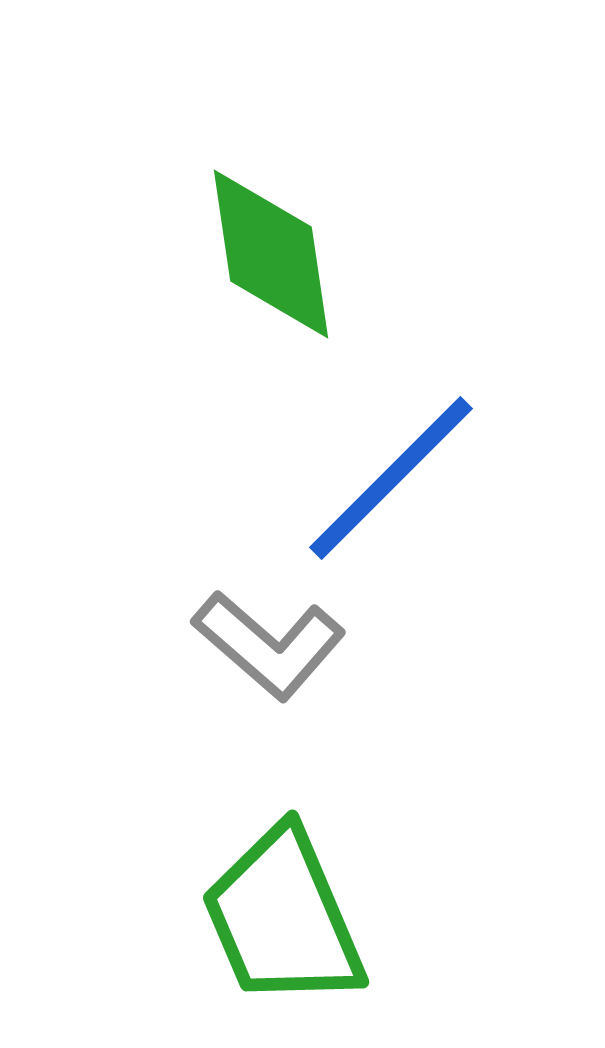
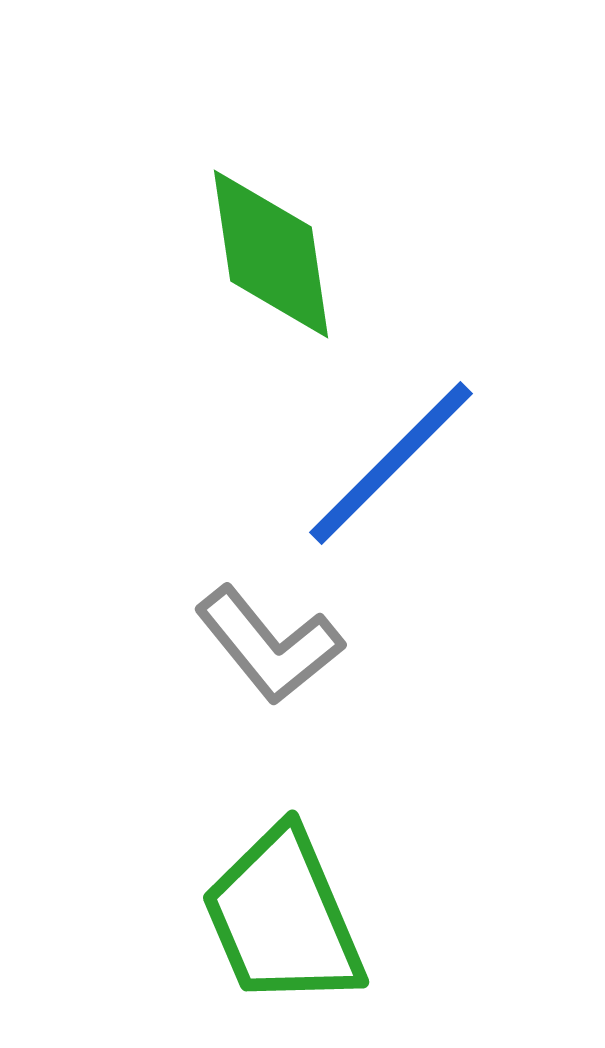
blue line: moved 15 px up
gray L-shape: rotated 10 degrees clockwise
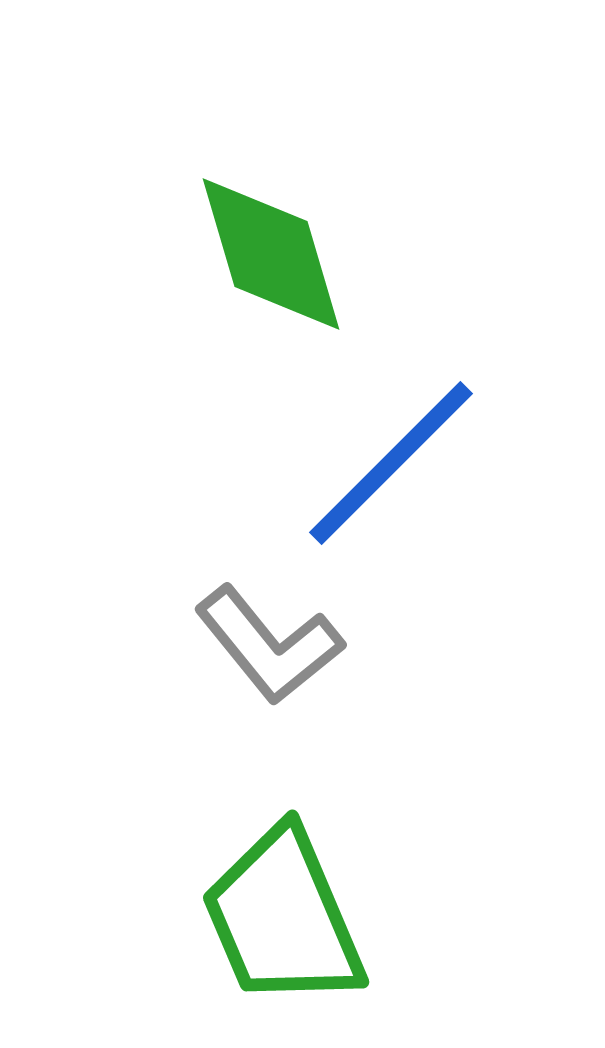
green diamond: rotated 8 degrees counterclockwise
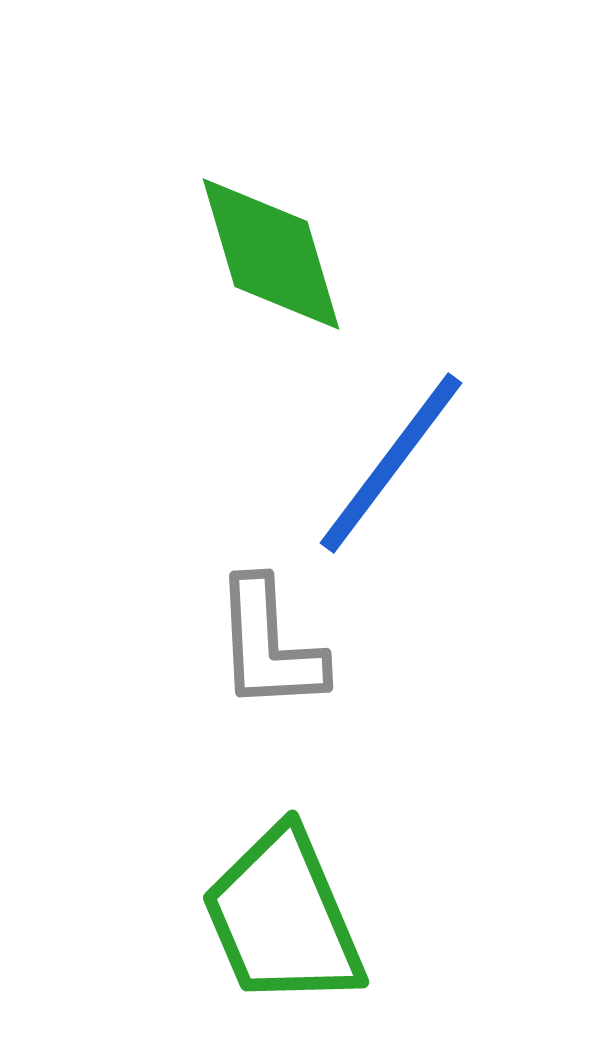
blue line: rotated 8 degrees counterclockwise
gray L-shape: rotated 36 degrees clockwise
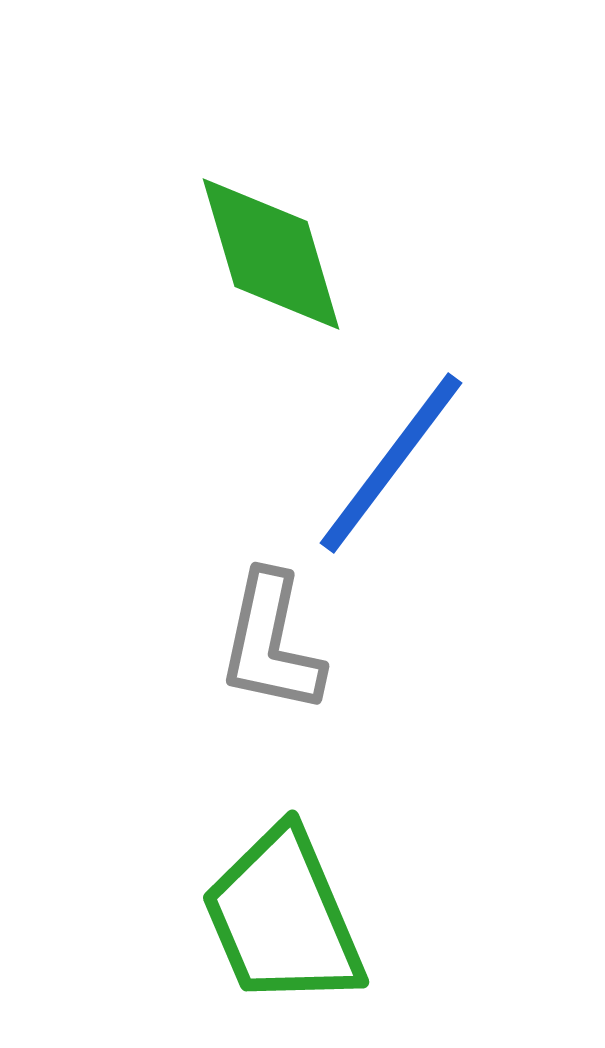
gray L-shape: moved 2 px right, 2 px up; rotated 15 degrees clockwise
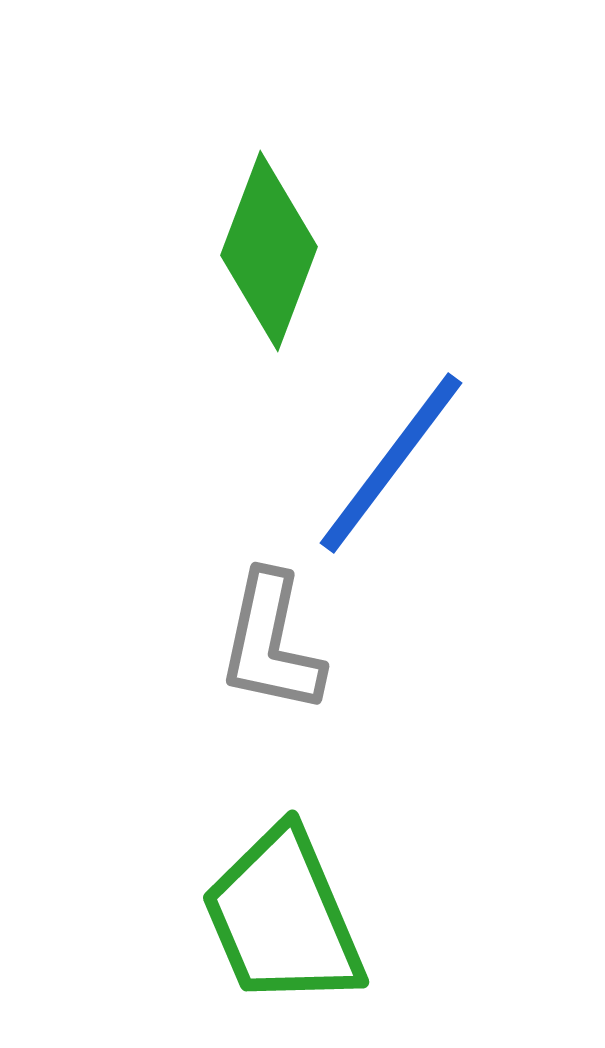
green diamond: moved 2 px left, 3 px up; rotated 37 degrees clockwise
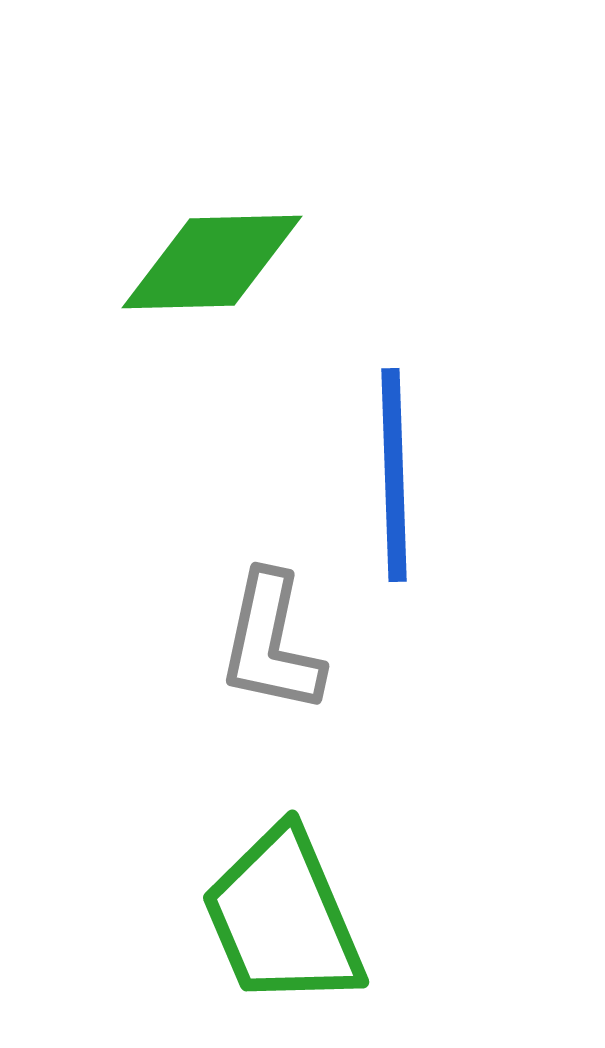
green diamond: moved 57 px left, 11 px down; rotated 68 degrees clockwise
blue line: moved 3 px right, 12 px down; rotated 39 degrees counterclockwise
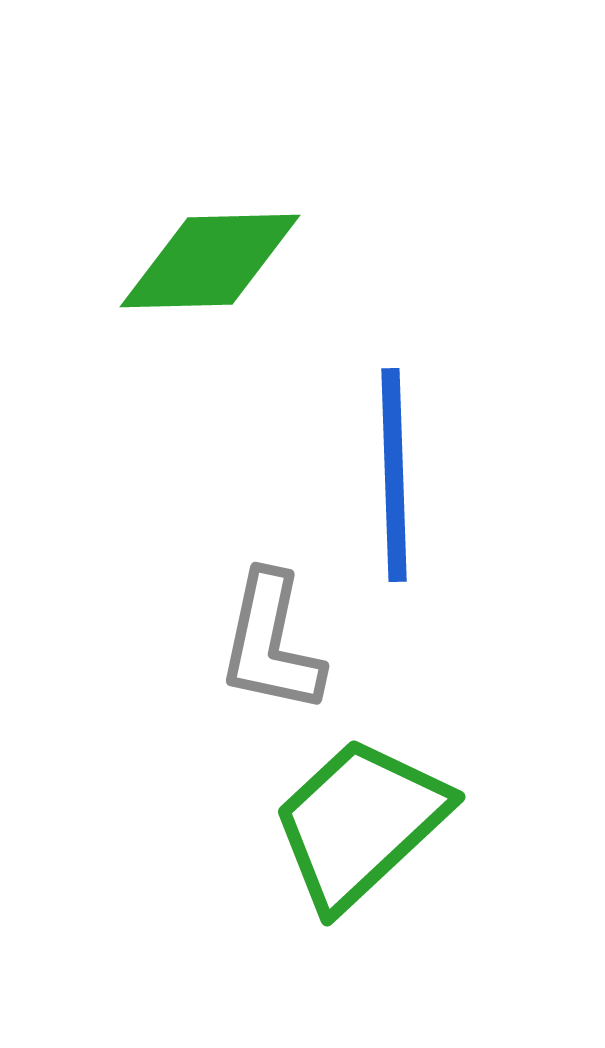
green diamond: moved 2 px left, 1 px up
green trapezoid: moved 77 px right, 95 px up; rotated 70 degrees clockwise
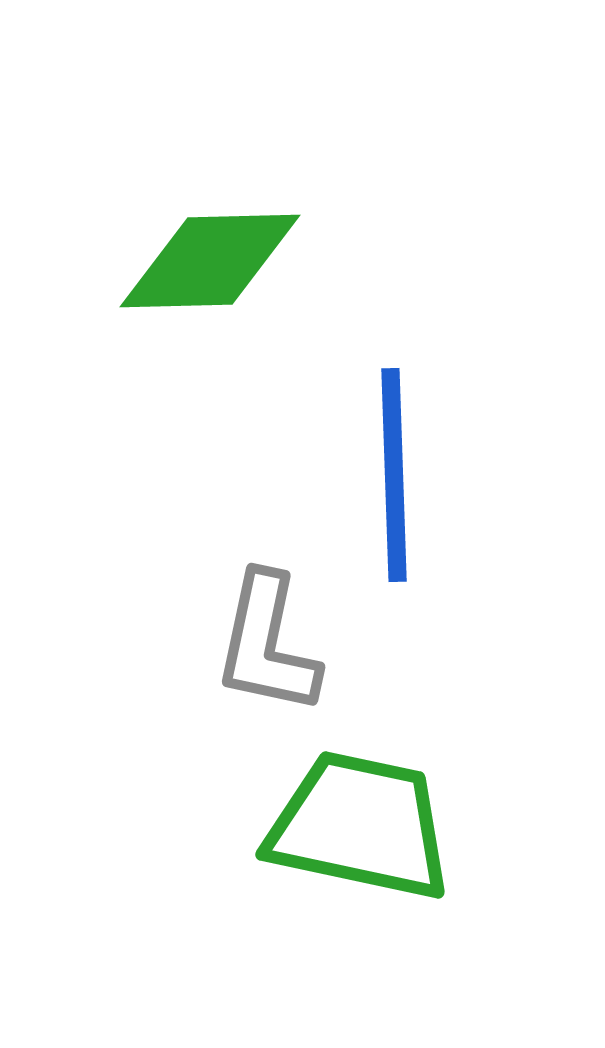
gray L-shape: moved 4 px left, 1 px down
green trapezoid: moved 3 px down; rotated 55 degrees clockwise
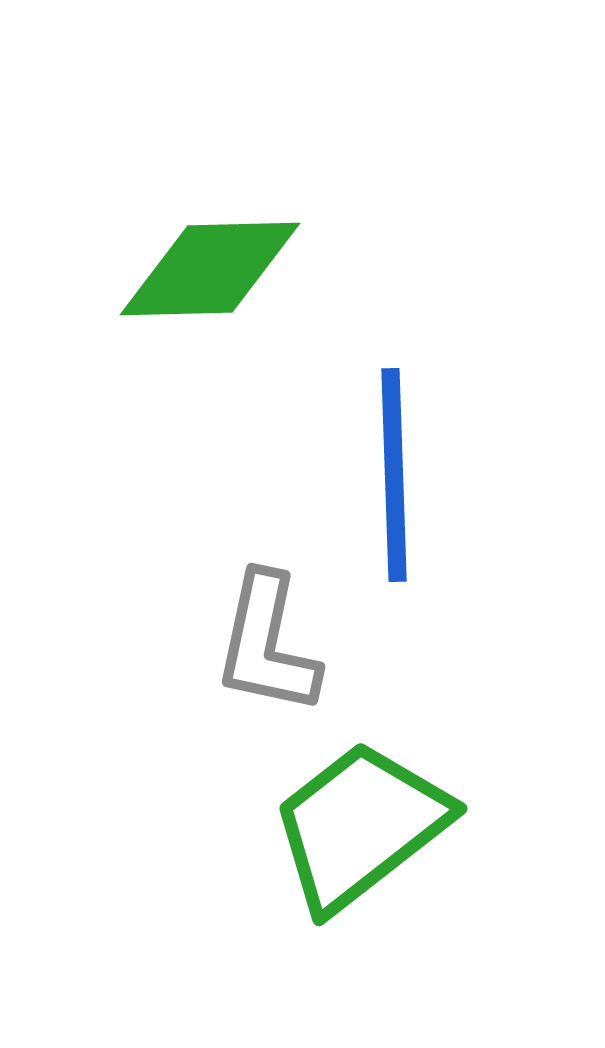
green diamond: moved 8 px down
green trapezoid: rotated 50 degrees counterclockwise
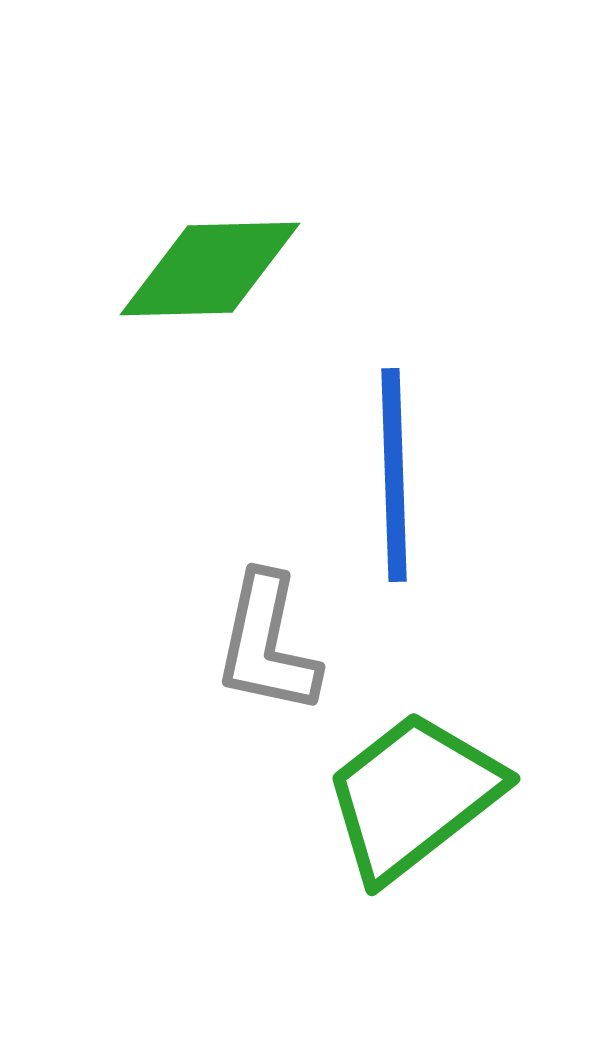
green trapezoid: moved 53 px right, 30 px up
